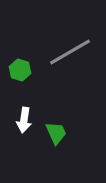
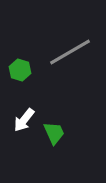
white arrow: rotated 30 degrees clockwise
green trapezoid: moved 2 px left
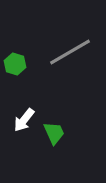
green hexagon: moved 5 px left, 6 px up
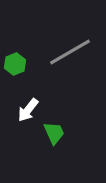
green hexagon: rotated 20 degrees clockwise
white arrow: moved 4 px right, 10 px up
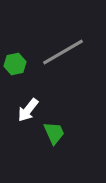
gray line: moved 7 px left
green hexagon: rotated 10 degrees clockwise
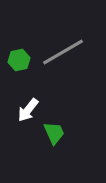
green hexagon: moved 4 px right, 4 px up
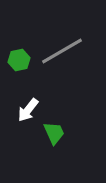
gray line: moved 1 px left, 1 px up
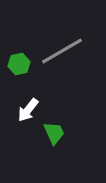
green hexagon: moved 4 px down
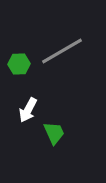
green hexagon: rotated 10 degrees clockwise
white arrow: rotated 10 degrees counterclockwise
